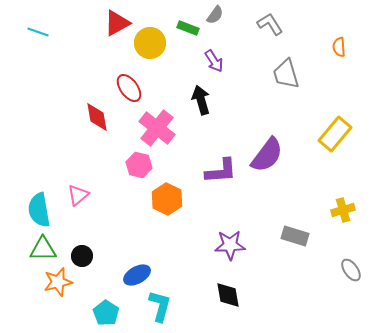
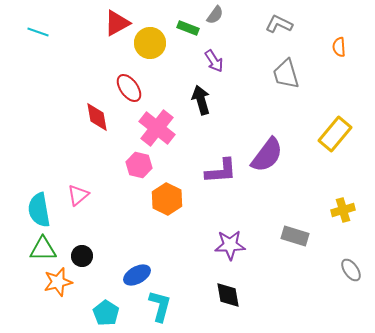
gray L-shape: moved 9 px right; rotated 32 degrees counterclockwise
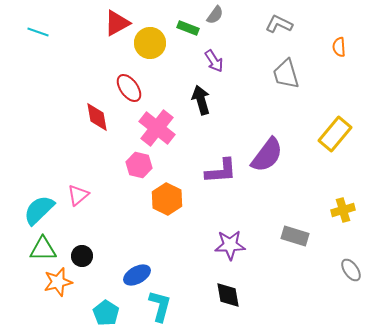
cyan semicircle: rotated 56 degrees clockwise
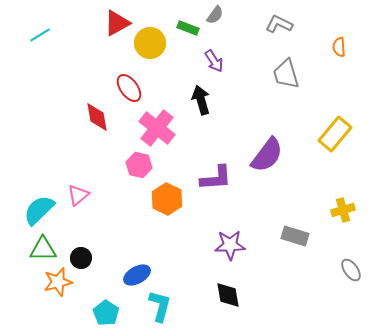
cyan line: moved 2 px right, 3 px down; rotated 50 degrees counterclockwise
purple L-shape: moved 5 px left, 7 px down
black circle: moved 1 px left, 2 px down
